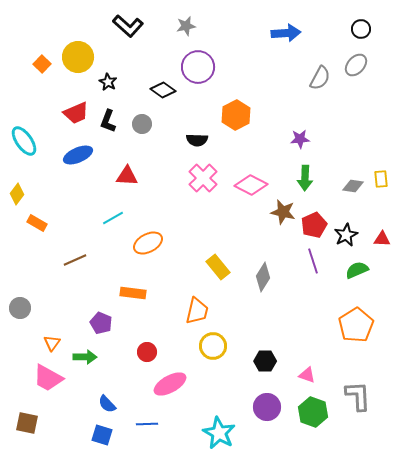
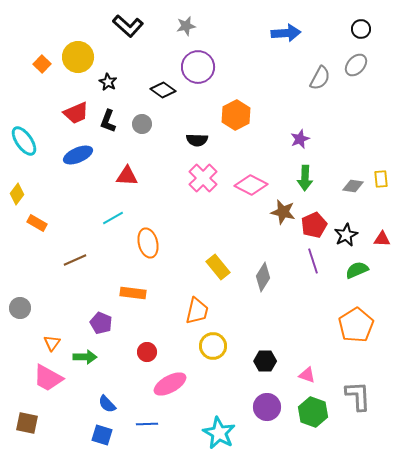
purple star at (300, 139): rotated 18 degrees counterclockwise
orange ellipse at (148, 243): rotated 76 degrees counterclockwise
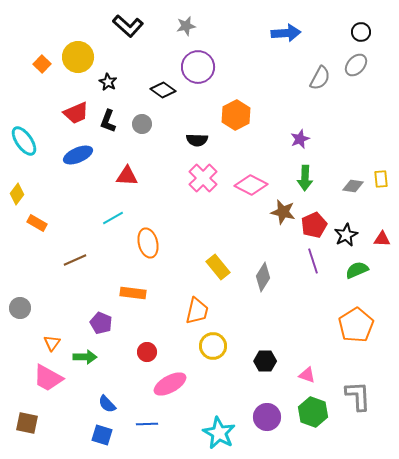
black circle at (361, 29): moved 3 px down
purple circle at (267, 407): moved 10 px down
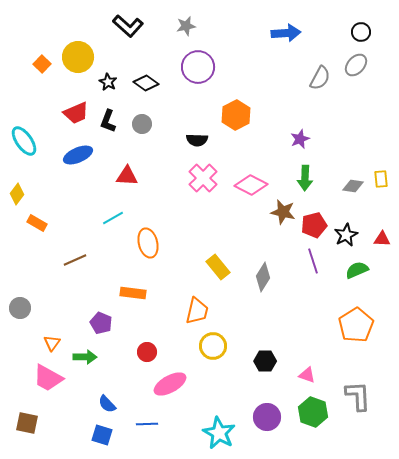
black diamond at (163, 90): moved 17 px left, 7 px up
red pentagon at (314, 225): rotated 10 degrees clockwise
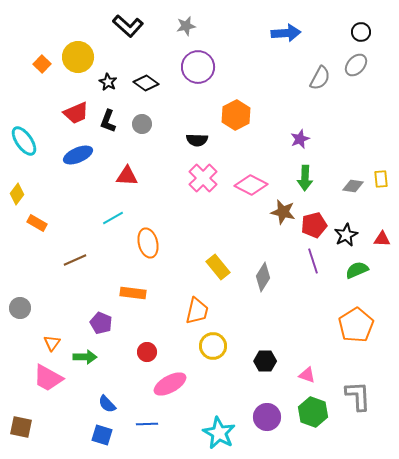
brown square at (27, 423): moved 6 px left, 4 px down
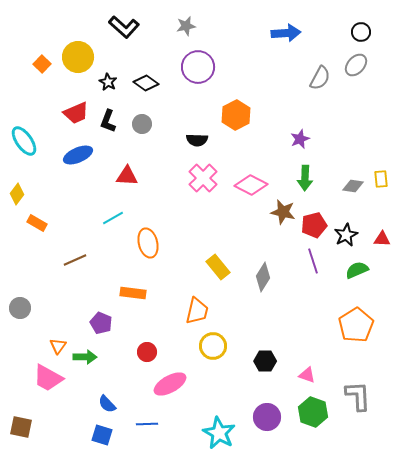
black L-shape at (128, 26): moved 4 px left, 1 px down
orange triangle at (52, 343): moved 6 px right, 3 px down
